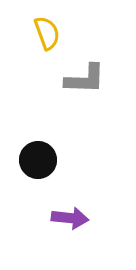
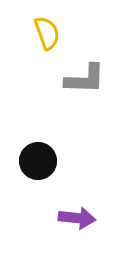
black circle: moved 1 px down
purple arrow: moved 7 px right
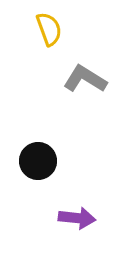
yellow semicircle: moved 2 px right, 4 px up
gray L-shape: rotated 150 degrees counterclockwise
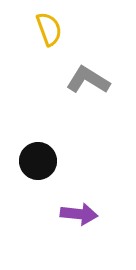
gray L-shape: moved 3 px right, 1 px down
purple arrow: moved 2 px right, 4 px up
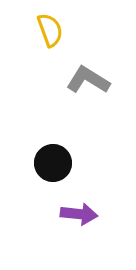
yellow semicircle: moved 1 px right, 1 px down
black circle: moved 15 px right, 2 px down
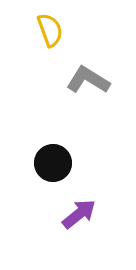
purple arrow: rotated 45 degrees counterclockwise
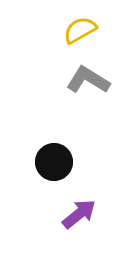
yellow semicircle: moved 30 px right; rotated 100 degrees counterclockwise
black circle: moved 1 px right, 1 px up
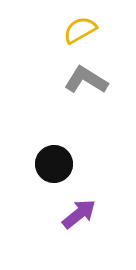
gray L-shape: moved 2 px left
black circle: moved 2 px down
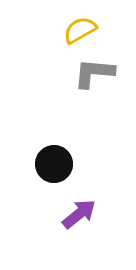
gray L-shape: moved 8 px right, 7 px up; rotated 27 degrees counterclockwise
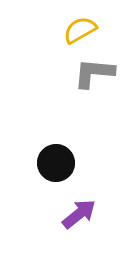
black circle: moved 2 px right, 1 px up
